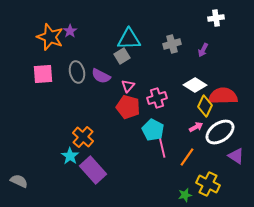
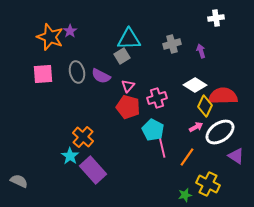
purple arrow: moved 2 px left, 1 px down; rotated 136 degrees clockwise
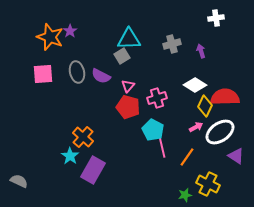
red semicircle: moved 2 px right, 1 px down
purple rectangle: rotated 72 degrees clockwise
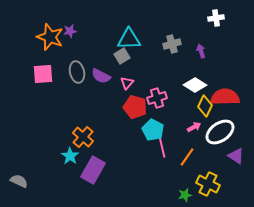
purple star: rotated 24 degrees clockwise
pink triangle: moved 1 px left, 3 px up
red pentagon: moved 7 px right
pink arrow: moved 2 px left
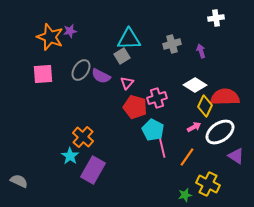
gray ellipse: moved 4 px right, 2 px up; rotated 45 degrees clockwise
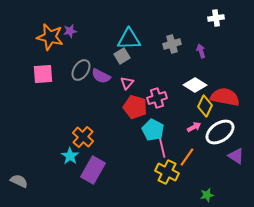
orange star: rotated 8 degrees counterclockwise
red semicircle: rotated 12 degrees clockwise
yellow cross: moved 41 px left, 12 px up
green star: moved 22 px right
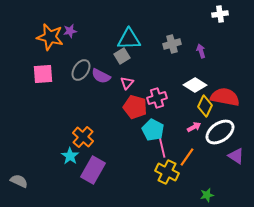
white cross: moved 4 px right, 4 px up
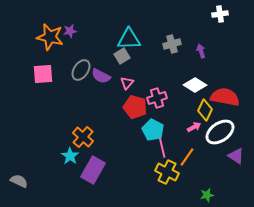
yellow diamond: moved 4 px down
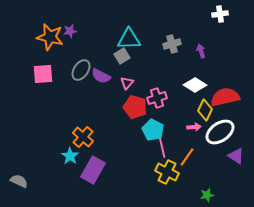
red semicircle: rotated 24 degrees counterclockwise
pink arrow: rotated 24 degrees clockwise
